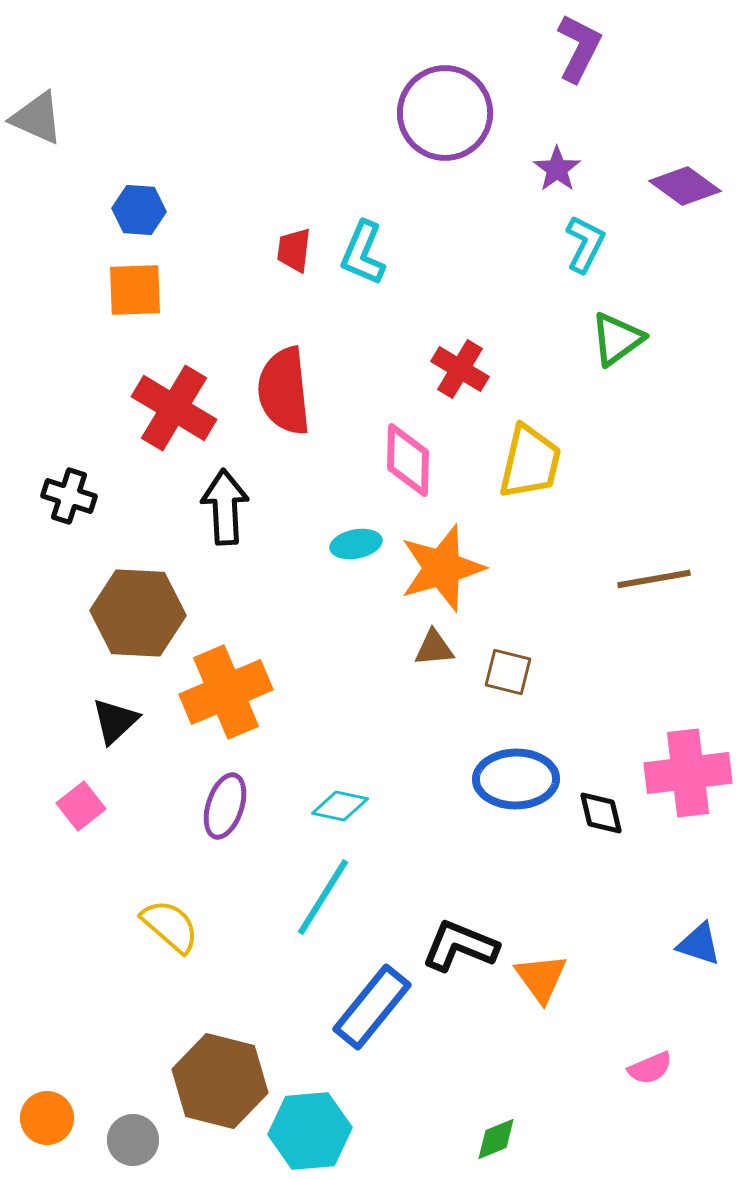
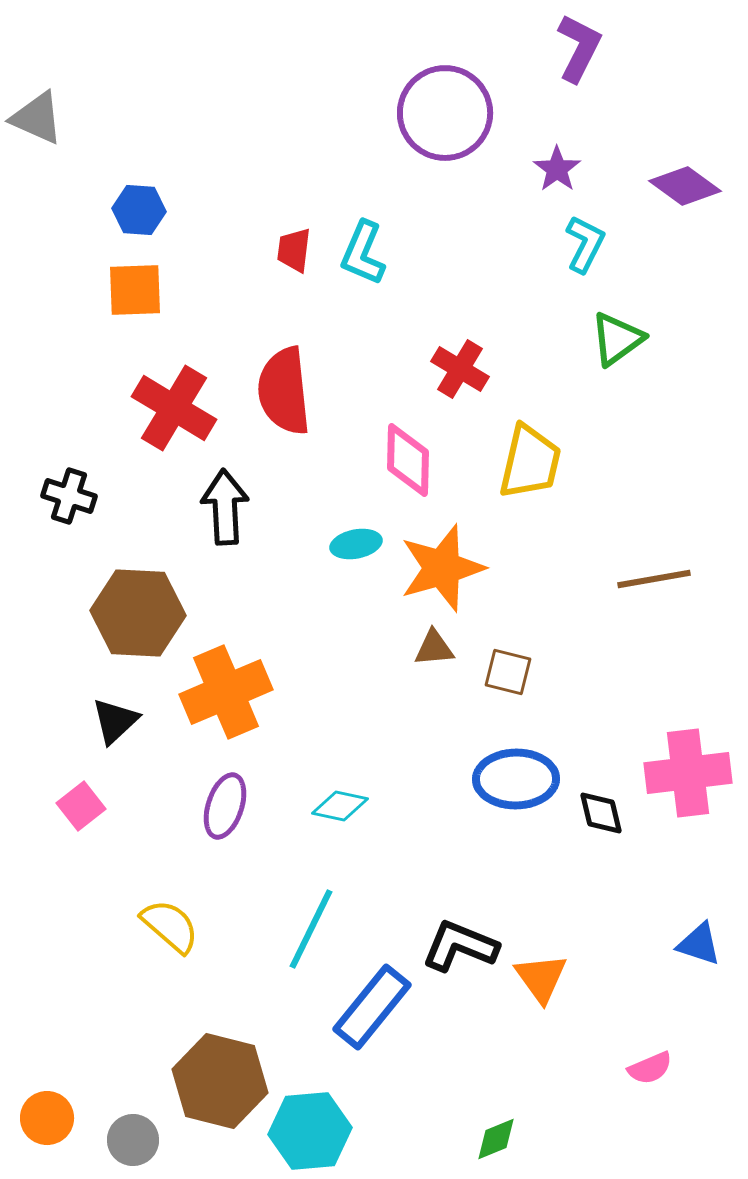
cyan line at (323, 897): moved 12 px left, 32 px down; rotated 6 degrees counterclockwise
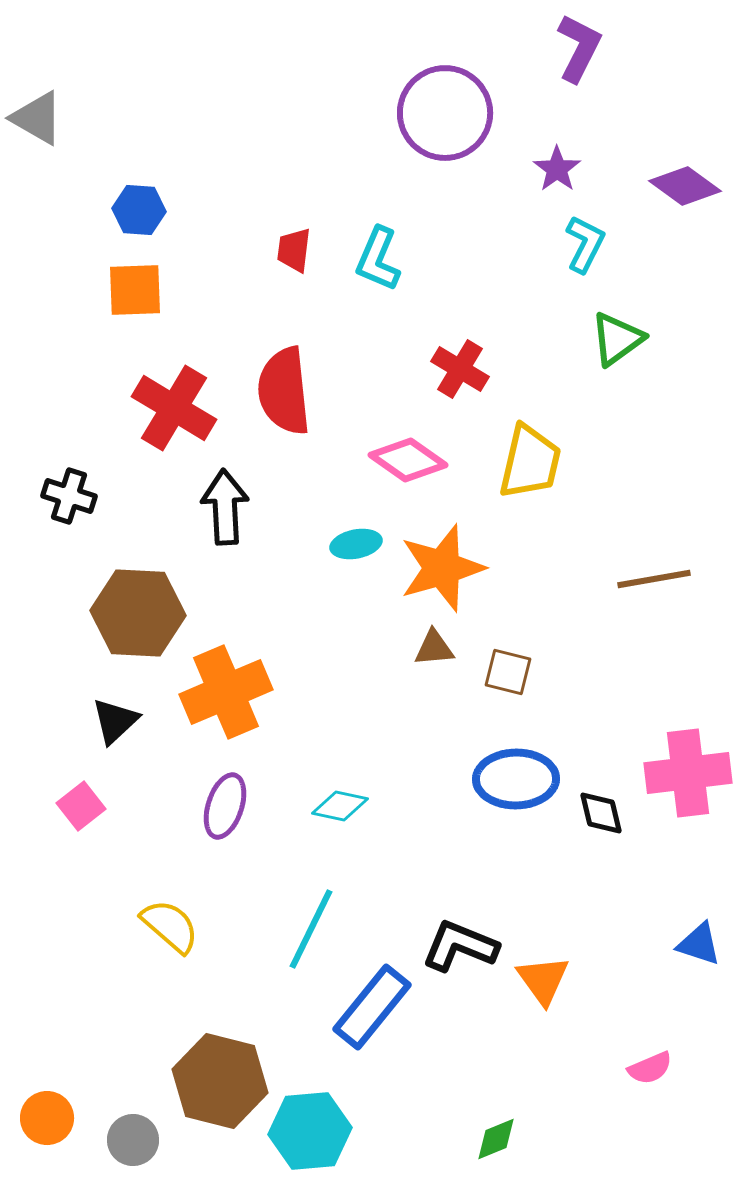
gray triangle at (37, 118): rotated 6 degrees clockwise
cyan L-shape at (363, 253): moved 15 px right, 6 px down
pink diamond at (408, 460): rotated 56 degrees counterclockwise
orange triangle at (541, 978): moved 2 px right, 2 px down
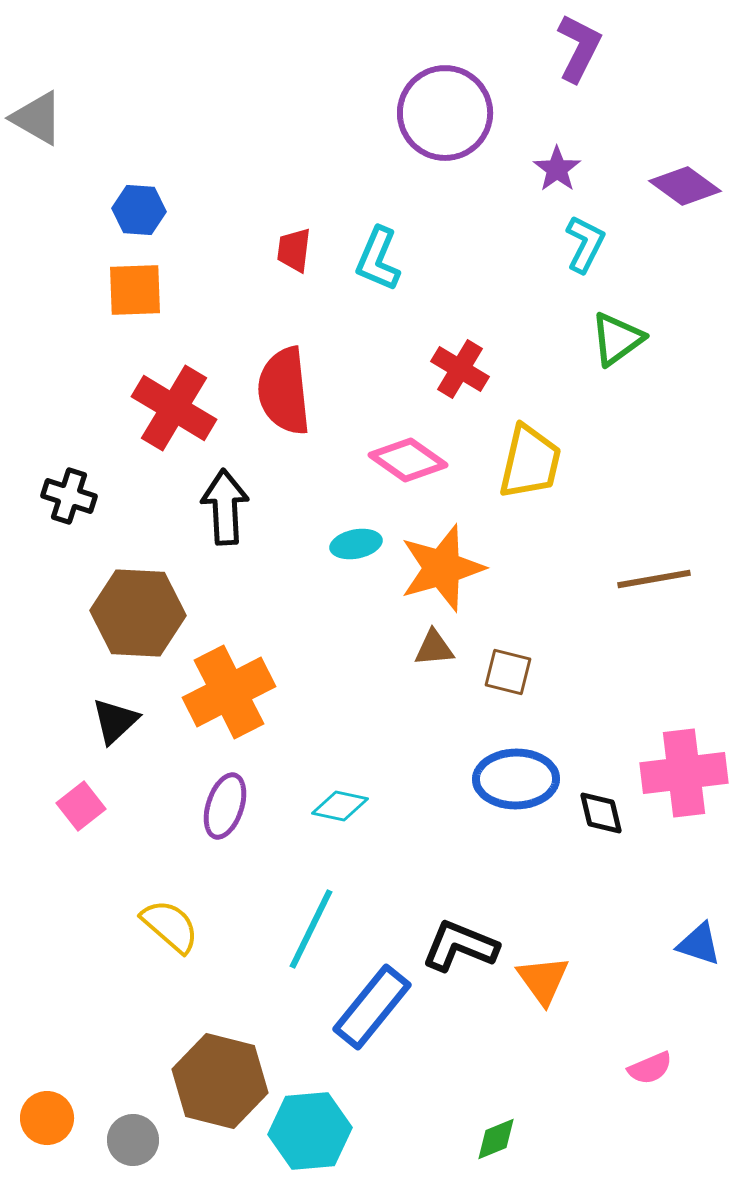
orange cross at (226, 692): moved 3 px right; rotated 4 degrees counterclockwise
pink cross at (688, 773): moved 4 px left
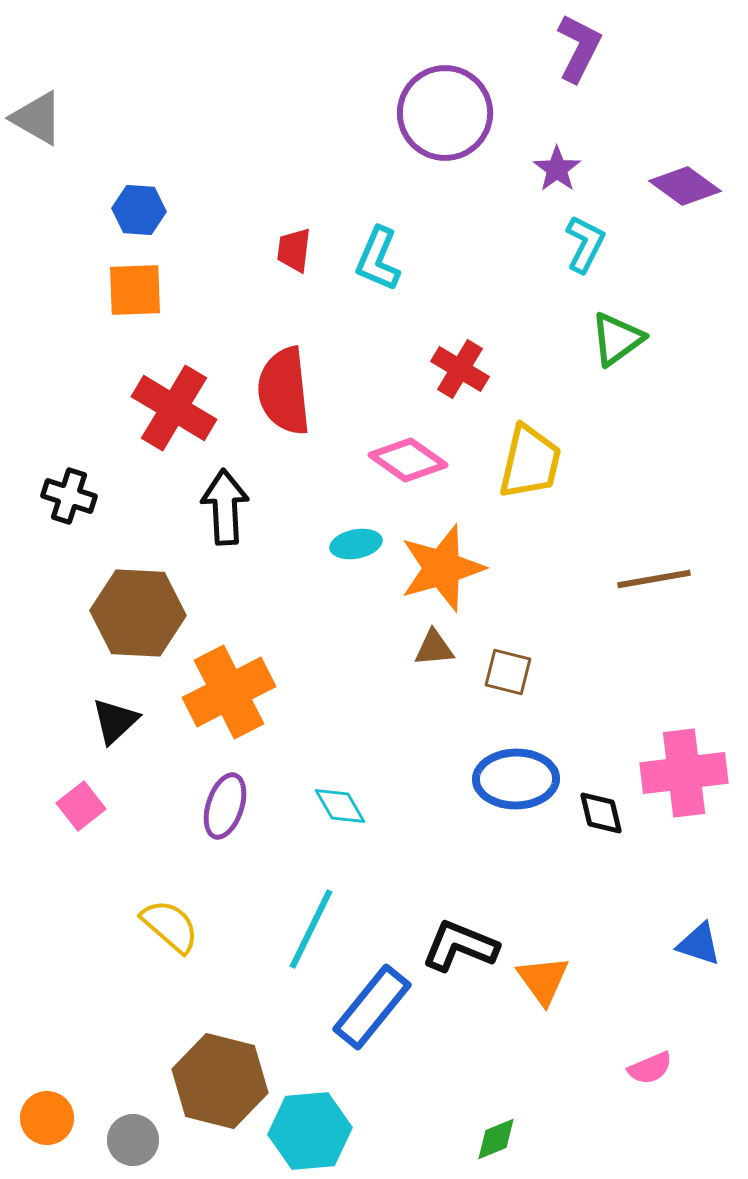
cyan diamond at (340, 806): rotated 48 degrees clockwise
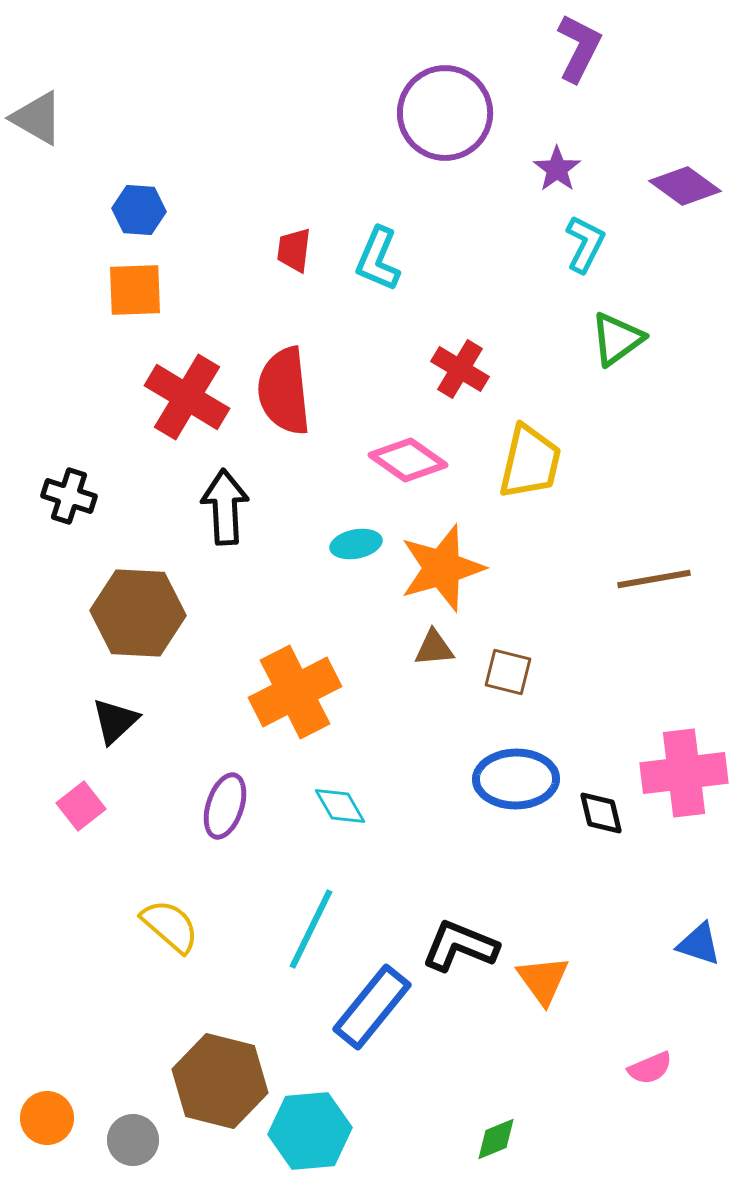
red cross at (174, 408): moved 13 px right, 11 px up
orange cross at (229, 692): moved 66 px right
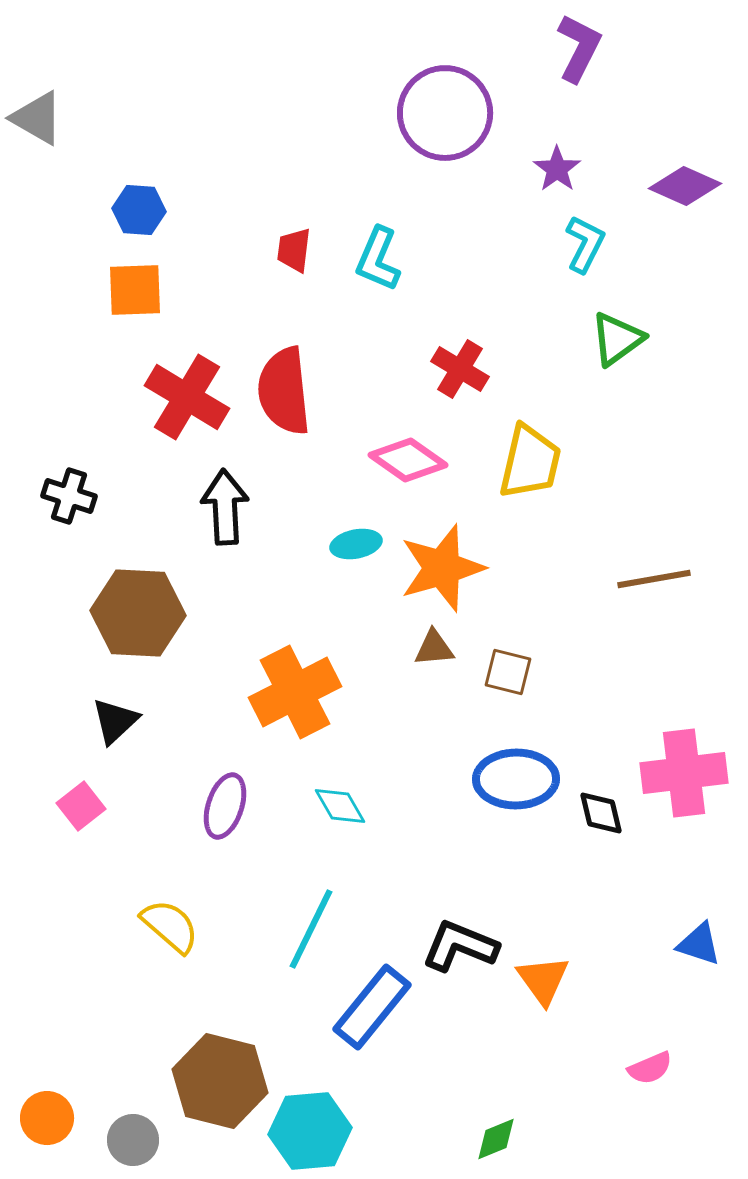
purple diamond at (685, 186): rotated 12 degrees counterclockwise
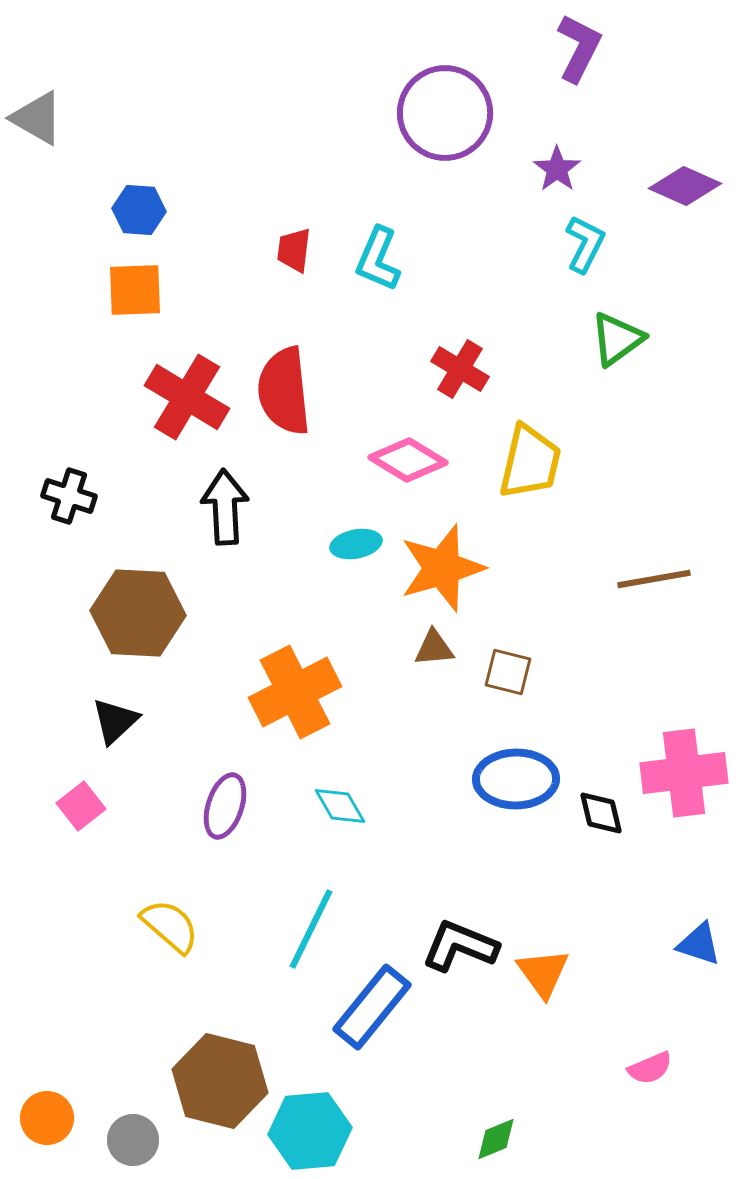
pink diamond at (408, 460): rotated 4 degrees counterclockwise
orange triangle at (543, 980): moved 7 px up
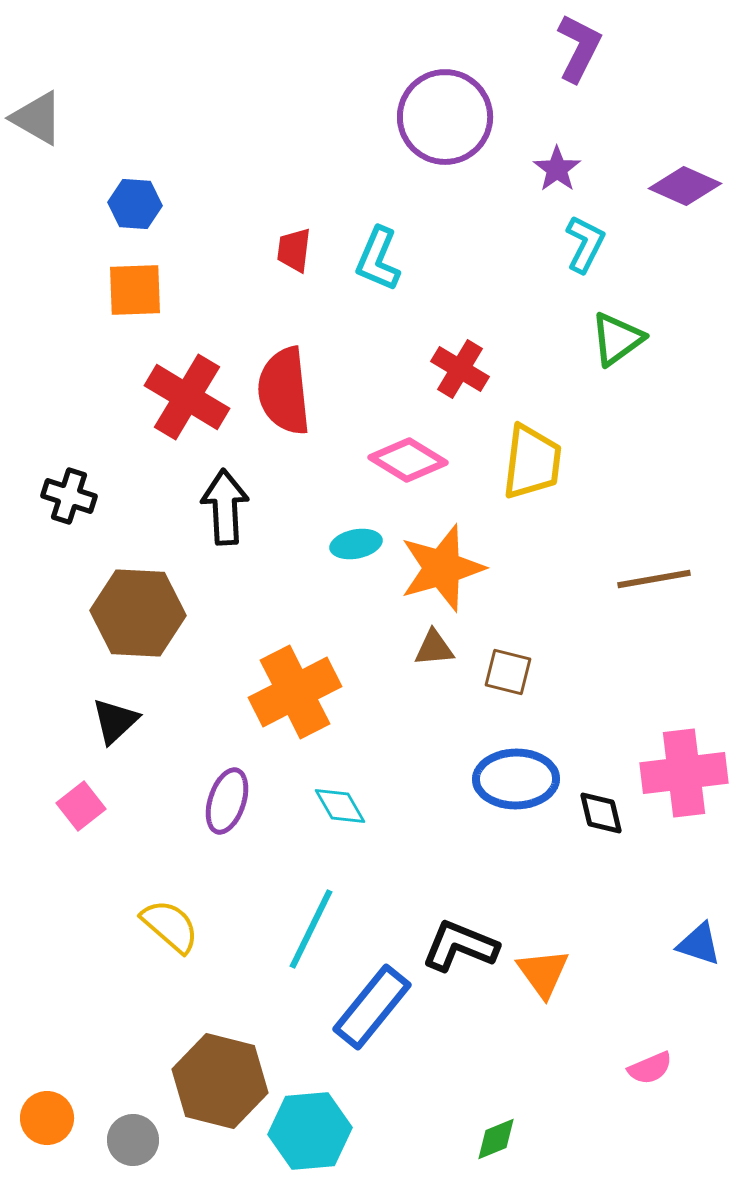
purple circle at (445, 113): moved 4 px down
blue hexagon at (139, 210): moved 4 px left, 6 px up
yellow trapezoid at (530, 462): moved 2 px right; rotated 6 degrees counterclockwise
purple ellipse at (225, 806): moved 2 px right, 5 px up
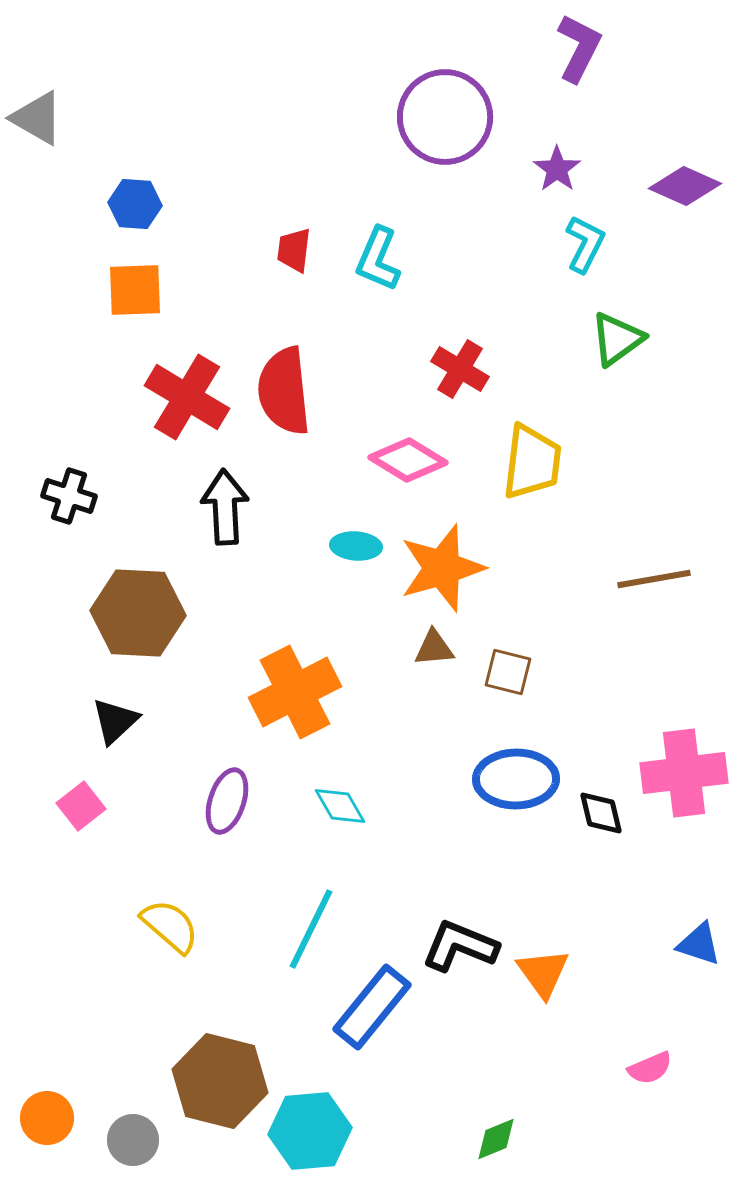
cyan ellipse at (356, 544): moved 2 px down; rotated 15 degrees clockwise
